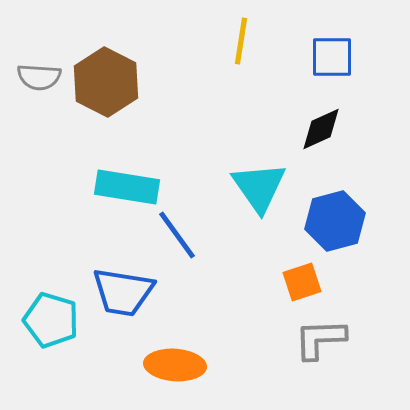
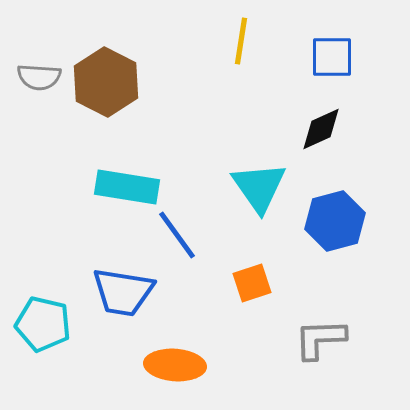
orange square: moved 50 px left, 1 px down
cyan pentagon: moved 8 px left, 4 px down; rotated 4 degrees counterclockwise
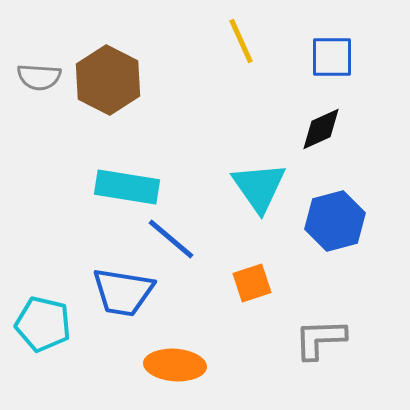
yellow line: rotated 33 degrees counterclockwise
brown hexagon: moved 2 px right, 2 px up
blue line: moved 6 px left, 4 px down; rotated 14 degrees counterclockwise
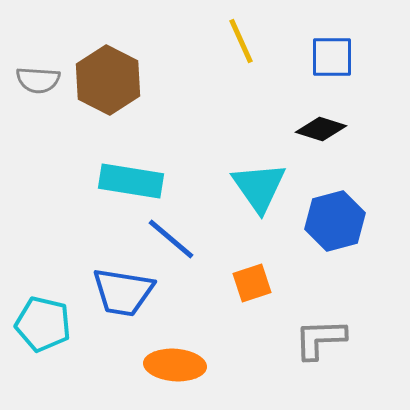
gray semicircle: moved 1 px left, 3 px down
black diamond: rotated 42 degrees clockwise
cyan rectangle: moved 4 px right, 6 px up
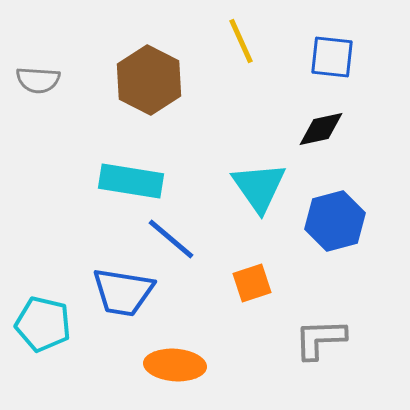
blue square: rotated 6 degrees clockwise
brown hexagon: moved 41 px right
black diamond: rotated 30 degrees counterclockwise
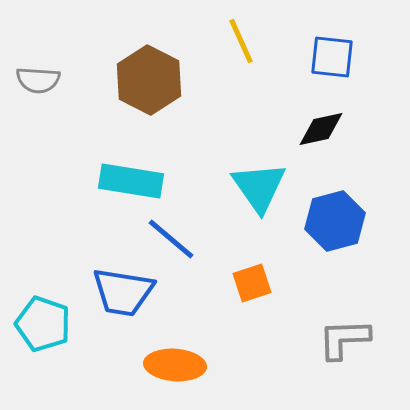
cyan pentagon: rotated 6 degrees clockwise
gray L-shape: moved 24 px right
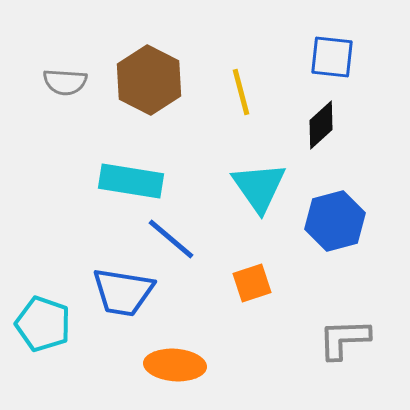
yellow line: moved 51 px down; rotated 9 degrees clockwise
gray semicircle: moved 27 px right, 2 px down
black diamond: moved 4 px up; rotated 30 degrees counterclockwise
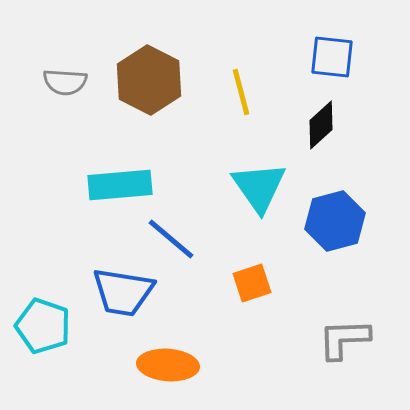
cyan rectangle: moved 11 px left, 4 px down; rotated 14 degrees counterclockwise
cyan pentagon: moved 2 px down
orange ellipse: moved 7 px left
